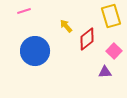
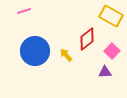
yellow rectangle: rotated 45 degrees counterclockwise
yellow arrow: moved 29 px down
pink square: moved 2 px left
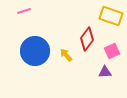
yellow rectangle: rotated 10 degrees counterclockwise
red diamond: rotated 15 degrees counterclockwise
pink square: rotated 21 degrees clockwise
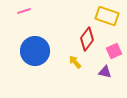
yellow rectangle: moved 4 px left
pink square: moved 2 px right
yellow arrow: moved 9 px right, 7 px down
purple triangle: rotated 16 degrees clockwise
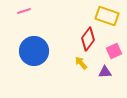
red diamond: moved 1 px right
blue circle: moved 1 px left
yellow arrow: moved 6 px right, 1 px down
purple triangle: rotated 16 degrees counterclockwise
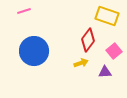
red diamond: moved 1 px down
pink square: rotated 14 degrees counterclockwise
yellow arrow: rotated 112 degrees clockwise
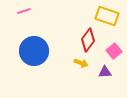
yellow arrow: rotated 40 degrees clockwise
